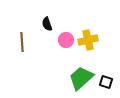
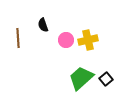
black semicircle: moved 4 px left, 1 px down
brown line: moved 4 px left, 4 px up
black square: moved 3 px up; rotated 32 degrees clockwise
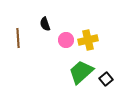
black semicircle: moved 2 px right, 1 px up
green trapezoid: moved 6 px up
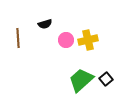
black semicircle: rotated 88 degrees counterclockwise
green trapezoid: moved 8 px down
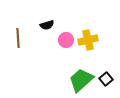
black semicircle: moved 2 px right, 1 px down
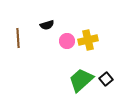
pink circle: moved 1 px right, 1 px down
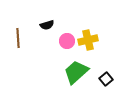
green trapezoid: moved 5 px left, 8 px up
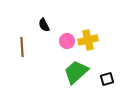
black semicircle: moved 3 px left; rotated 80 degrees clockwise
brown line: moved 4 px right, 9 px down
black square: moved 1 px right; rotated 24 degrees clockwise
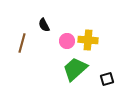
yellow cross: rotated 18 degrees clockwise
brown line: moved 4 px up; rotated 18 degrees clockwise
green trapezoid: moved 1 px left, 3 px up
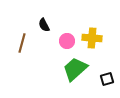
yellow cross: moved 4 px right, 2 px up
